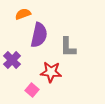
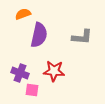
gray L-shape: moved 14 px right, 10 px up; rotated 85 degrees counterclockwise
purple cross: moved 8 px right, 13 px down; rotated 24 degrees counterclockwise
red star: moved 3 px right, 1 px up
pink square: rotated 32 degrees counterclockwise
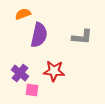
purple cross: rotated 18 degrees clockwise
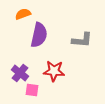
gray L-shape: moved 3 px down
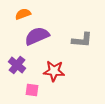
purple semicircle: moved 2 px left, 1 px down; rotated 125 degrees counterclockwise
purple cross: moved 3 px left, 8 px up
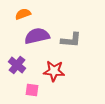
purple semicircle: rotated 10 degrees clockwise
gray L-shape: moved 11 px left
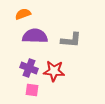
purple semicircle: moved 2 px left; rotated 15 degrees clockwise
purple cross: moved 12 px right, 3 px down; rotated 18 degrees counterclockwise
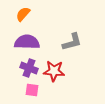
orange semicircle: rotated 28 degrees counterclockwise
purple semicircle: moved 8 px left, 6 px down
gray L-shape: moved 1 px right, 2 px down; rotated 20 degrees counterclockwise
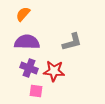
pink square: moved 4 px right, 1 px down
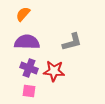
pink square: moved 7 px left
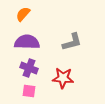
red star: moved 9 px right, 7 px down
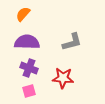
pink square: rotated 24 degrees counterclockwise
